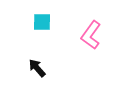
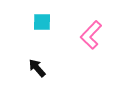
pink L-shape: rotated 8 degrees clockwise
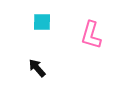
pink L-shape: rotated 28 degrees counterclockwise
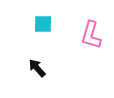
cyan square: moved 1 px right, 2 px down
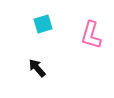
cyan square: rotated 18 degrees counterclockwise
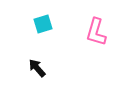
pink L-shape: moved 5 px right, 3 px up
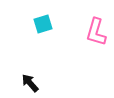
black arrow: moved 7 px left, 15 px down
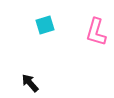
cyan square: moved 2 px right, 1 px down
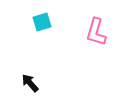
cyan square: moved 3 px left, 3 px up
